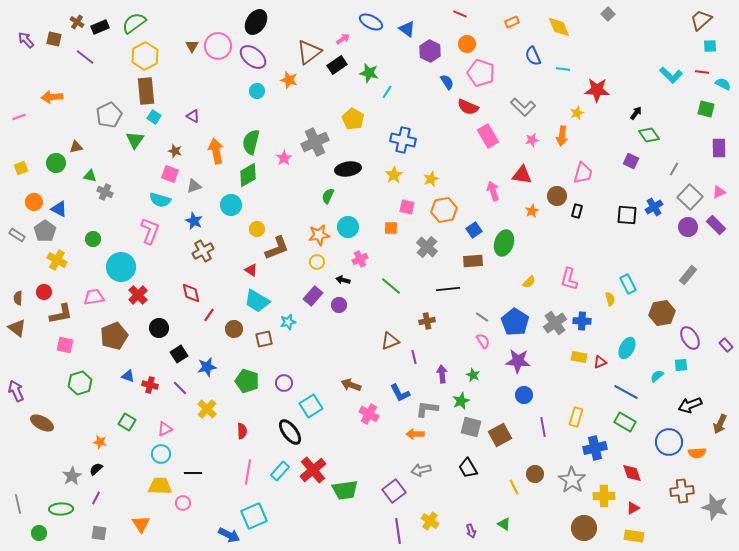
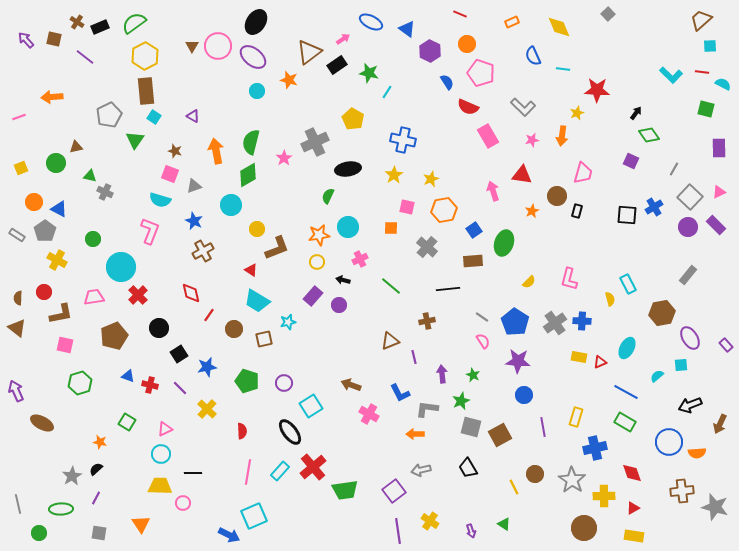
red cross at (313, 470): moved 3 px up
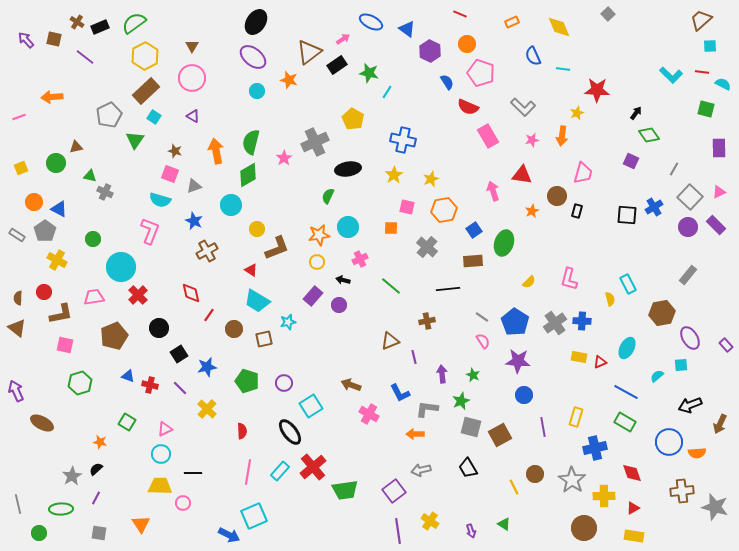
pink circle at (218, 46): moved 26 px left, 32 px down
brown rectangle at (146, 91): rotated 52 degrees clockwise
brown cross at (203, 251): moved 4 px right
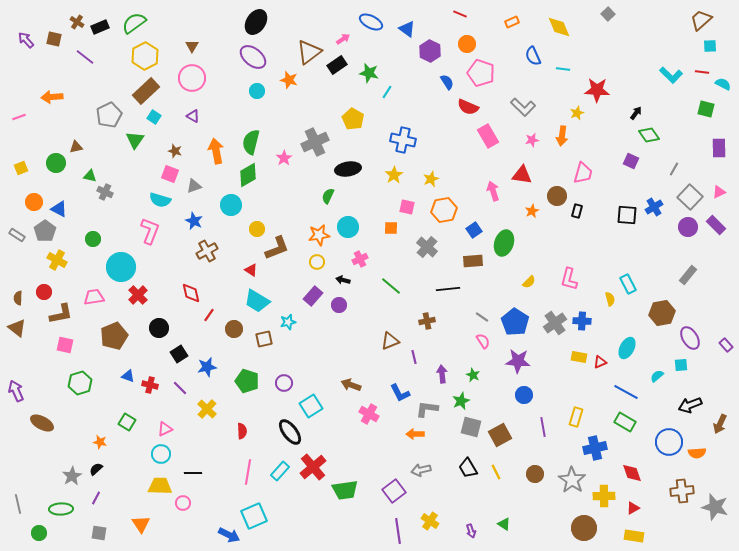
yellow line at (514, 487): moved 18 px left, 15 px up
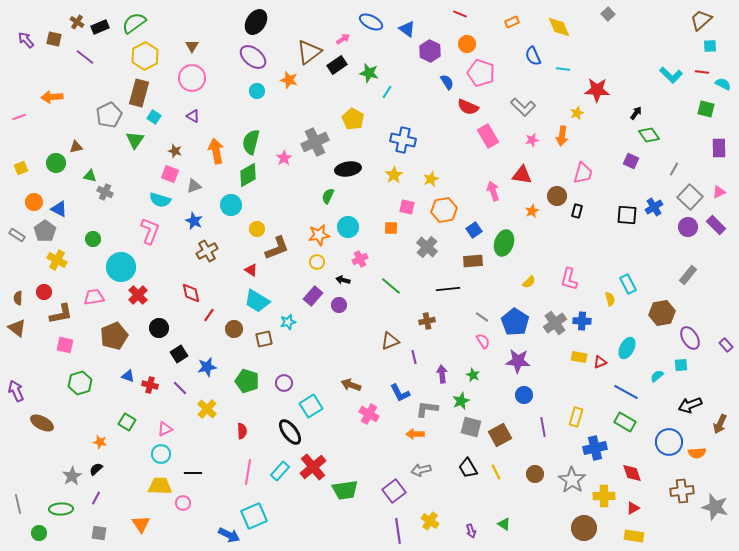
brown rectangle at (146, 91): moved 7 px left, 2 px down; rotated 32 degrees counterclockwise
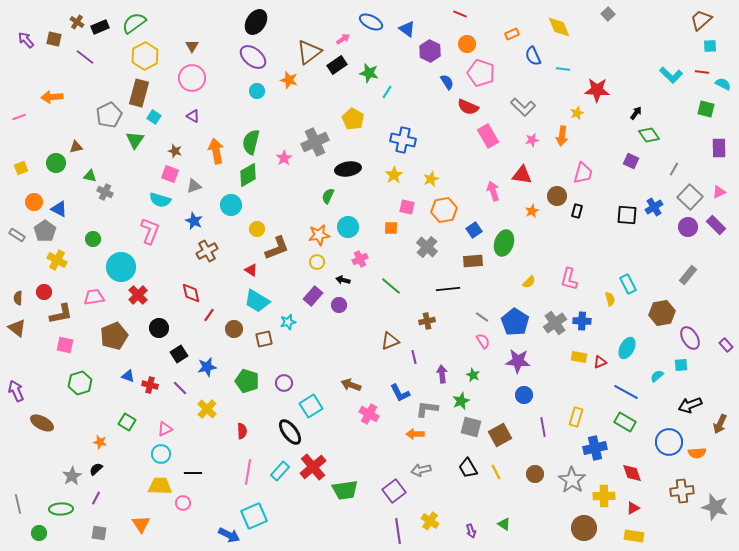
orange rectangle at (512, 22): moved 12 px down
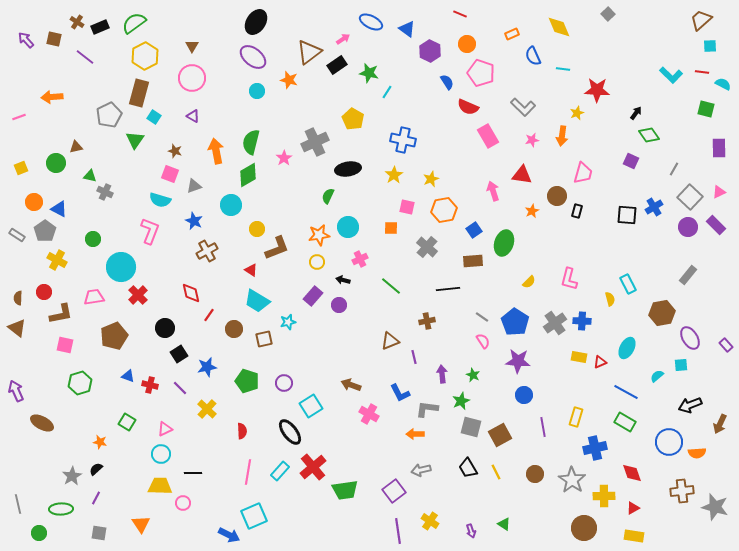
black circle at (159, 328): moved 6 px right
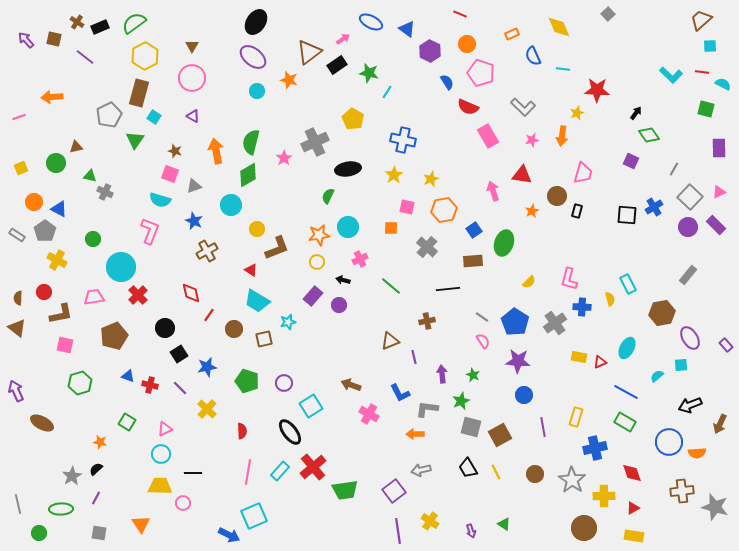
blue cross at (582, 321): moved 14 px up
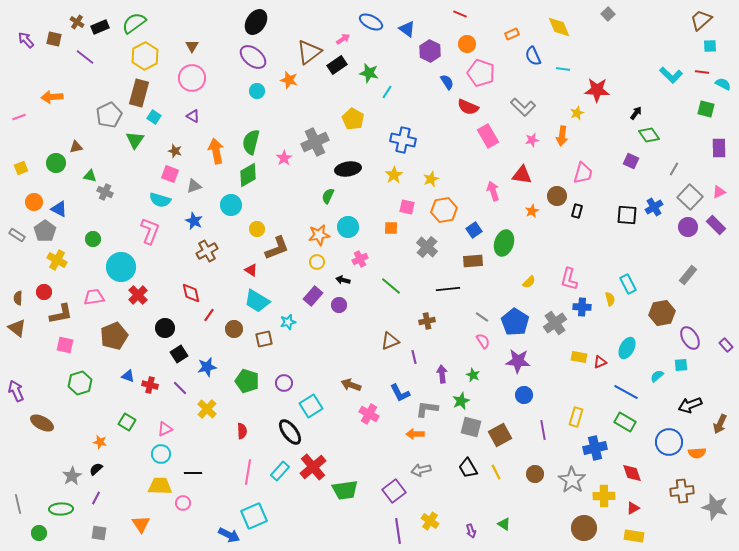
purple line at (543, 427): moved 3 px down
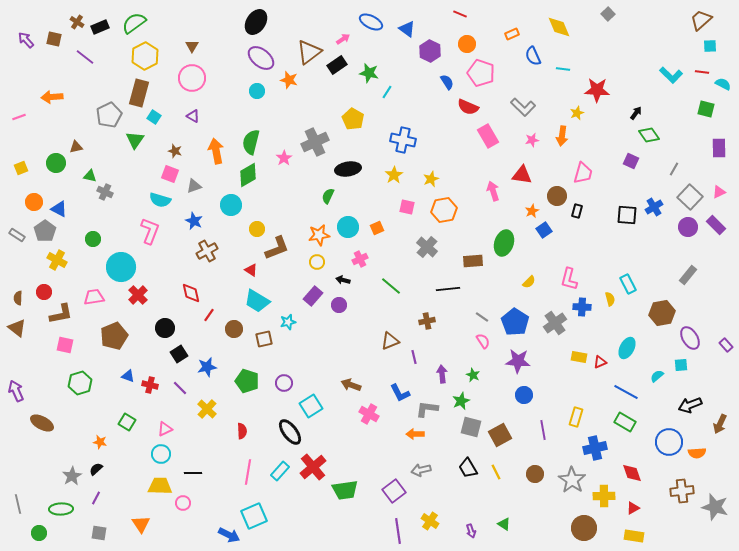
purple ellipse at (253, 57): moved 8 px right, 1 px down
orange square at (391, 228): moved 14 px left; rotated 24 degrees counterclockwise
blue square at (474, 230): moved 70 px right
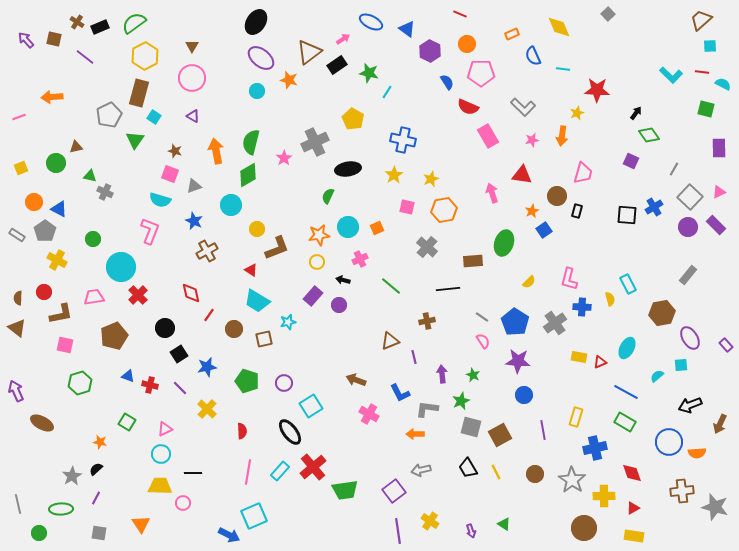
pink pentagon at (481, 73): rotated 20 degrees counterclockwise
pink arrow at (493, 191): moved 1 px left, 2 px down
brown arrow at (351, 385): moved 5 px right, 5 px up
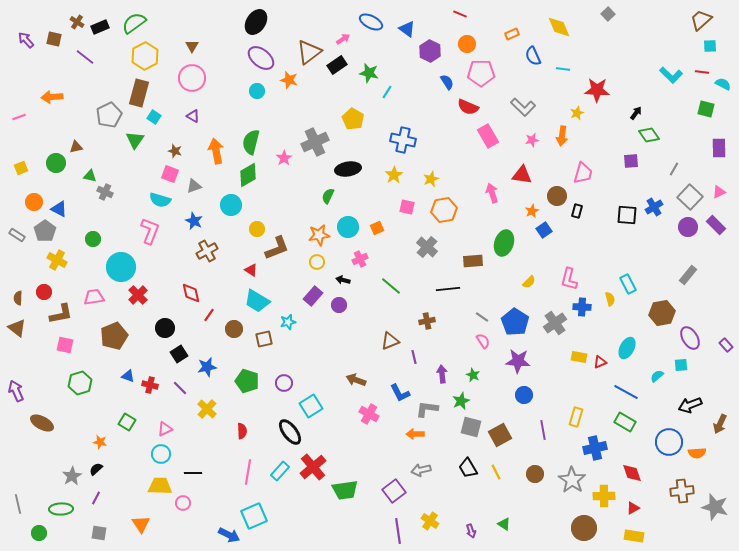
purple square at (631, 161): rotated 28 degrees counterclockwise
